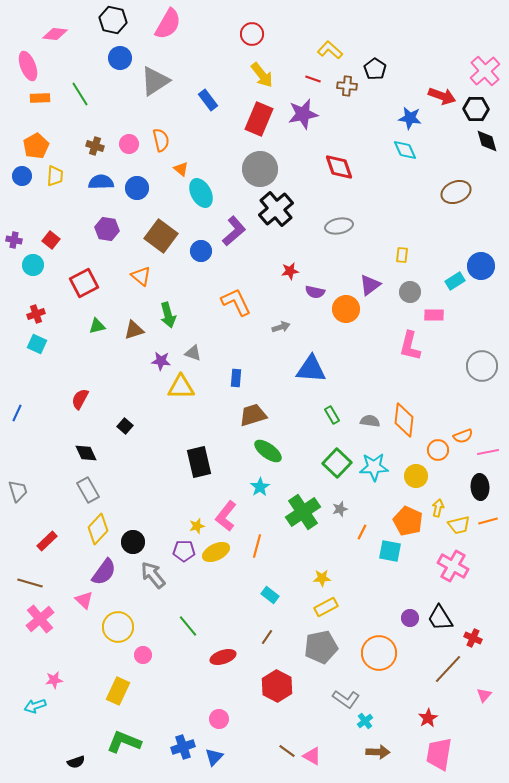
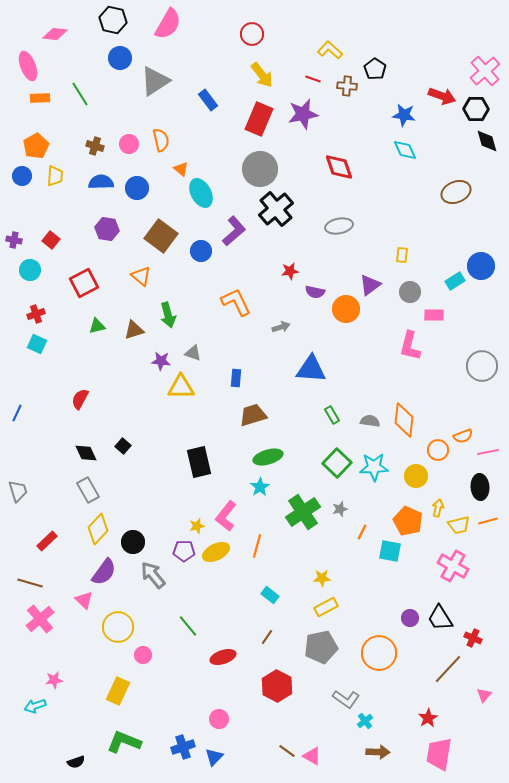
blue star at (410, 118): moved 6 px left, 3 px up
cyan circle at (33, 265): moved 3 px left, 5 px down
black square at (125, 426): moved 2 px left, 20 px down
green ellipse at (268, 451): moved 6 px down; rotated 52 degrees counterclockwise
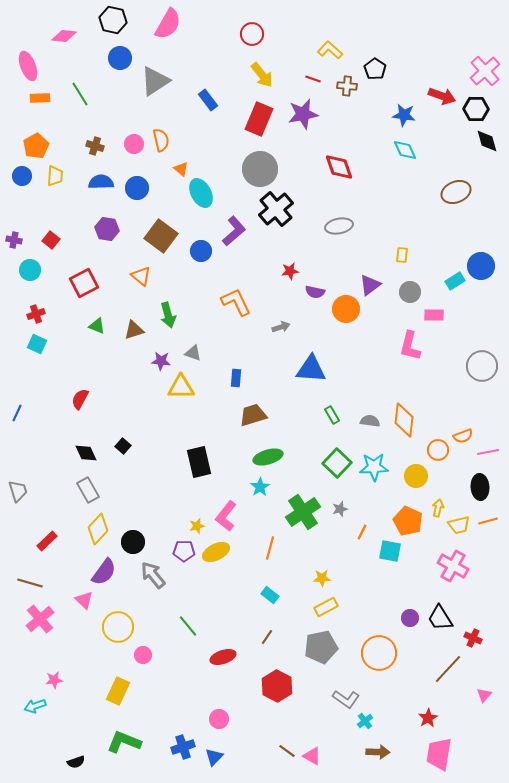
pink diamond at (55, 34): moved 9 px right, 2 px down
pink circle at (129, 144): moved 5 px right
green triangle at (97, 326): rotated 36 degrees clockwise
orange line at (257, 546): moved 13 px right, 2 px down
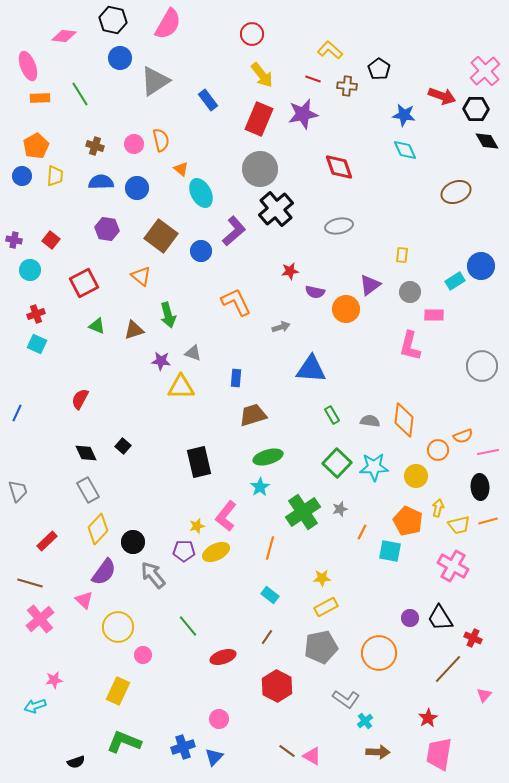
black pentagon at (375, 69): moved 4 px right
black diamond at (487, 141): rotated 15 degrees counterclockwise
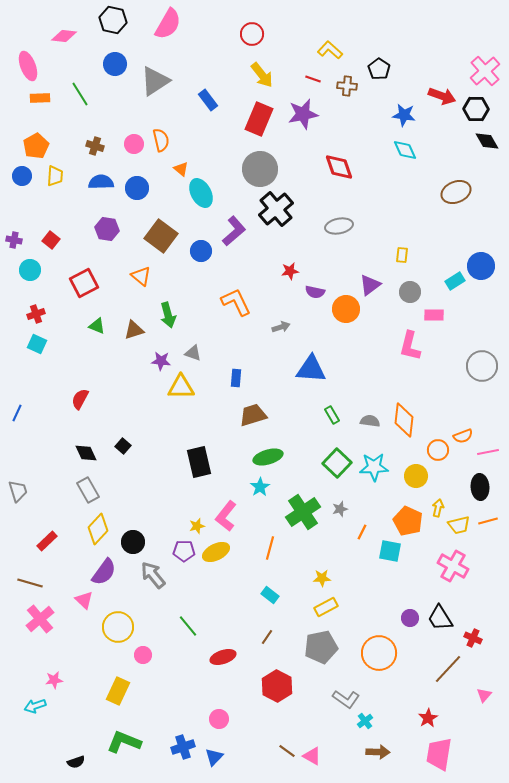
blue circle at (120, 58): moved 5 px left, 6 px down
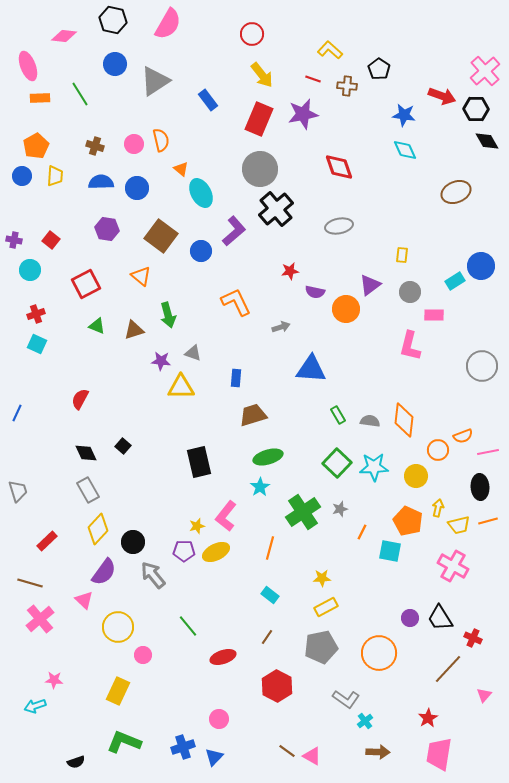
red square at (84, 283): moved 2 px right, 1 px down
green rectangle at (332, 415): moved 6 px right
pink star at (54, 680): rotated 12 degrees clockwise
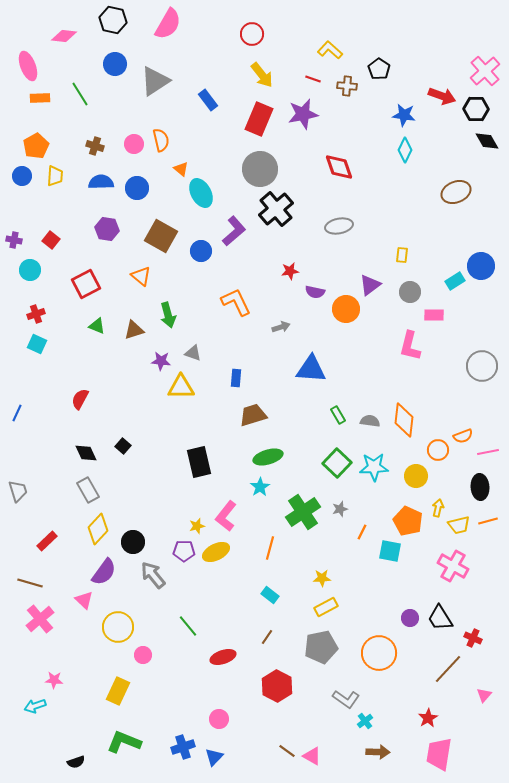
cyan diamond at (405, 150): rotated 50 degrees clockwise
brown square at (161, 236): rotated 8 degrees counterclockwise
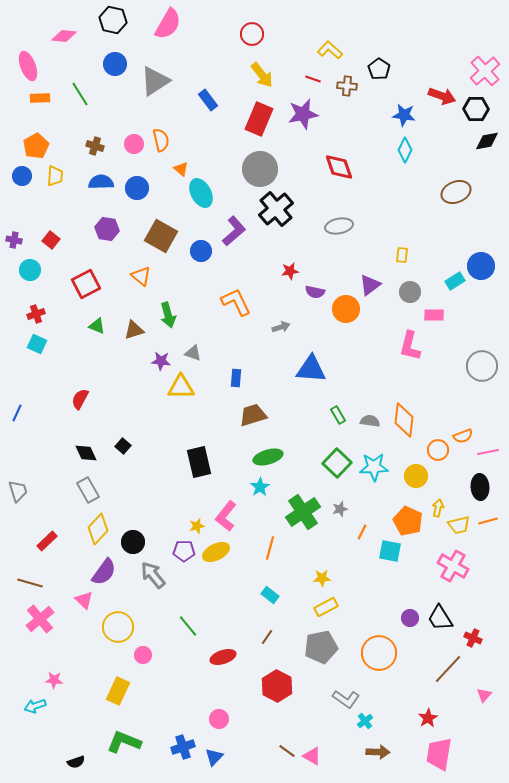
black diamond at (487, 141): rotated 70 degrees counterclockwise
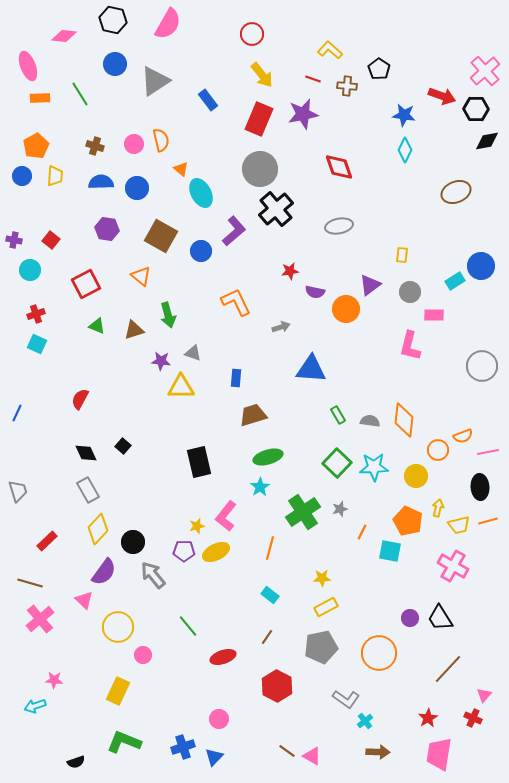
red cross at (473, 638): moved 80 px down
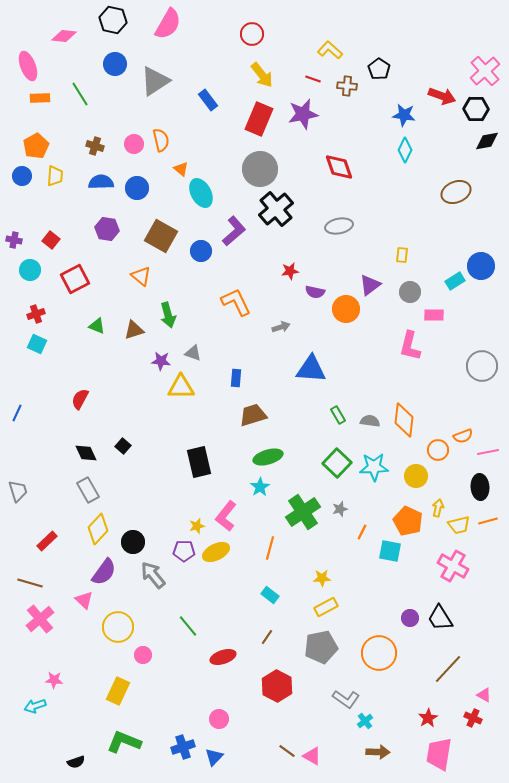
red square at (86, 284): moved 11 px left, 5 px up
pink triangle at (484, 695): rotated 42 degrees counterclockwise
